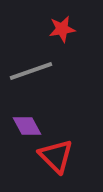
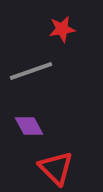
purple diamond: moved 2 px right
red triangle: moved 12 px down
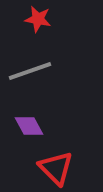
red star: moved 24 px left, 10 px up; rotated 20 degrees clockwise
gray line: moved 1 px left
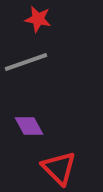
gray line: moved 4 px left, 9 px up
red triangle: moved 3 px right
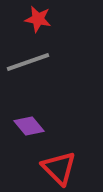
gray line: moved 2 px right
purple diamond: rotated 12 degrees counterclockwise
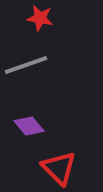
red star: moved 2 px right, 1 px up
gray line: moved 2 px left, 3 px down
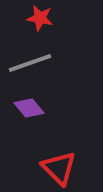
gray line: moved 4 px right, 2 px up
purple diamond: moved 18 px up
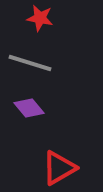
gray line: rotated 36 degrees clockwise
red triangle: rotated 45 degrees clockwise
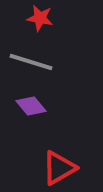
gray line: moved 1 px right, 1 px up
purple diamond: moved 2 px right, 2 px up
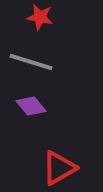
red star: moved 1 px up
